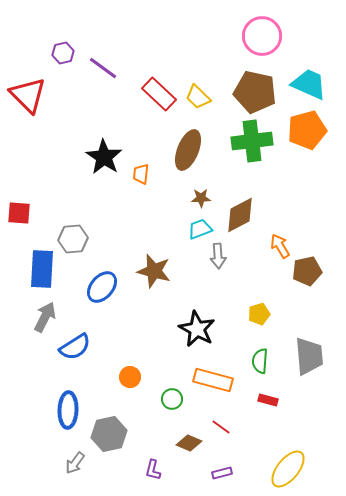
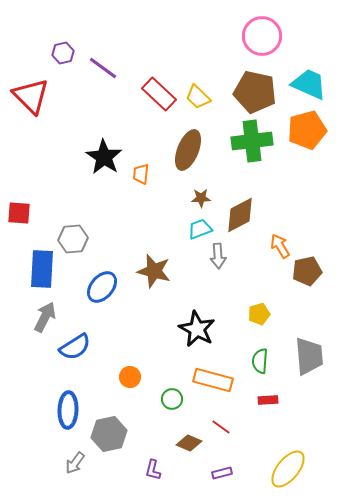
red triangle at (28, 95): moved 3 px right, 1 px down
red rectangle at (268, 400): rotated 18 degrees counterclockwise
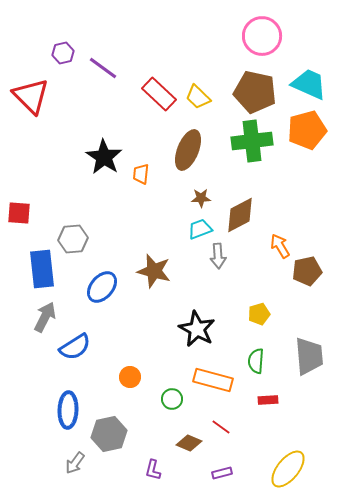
blue rectangle at (42, 269): rotated 9 degrees counterclockwise
green semicircle at (260, 361): moved 4 px left
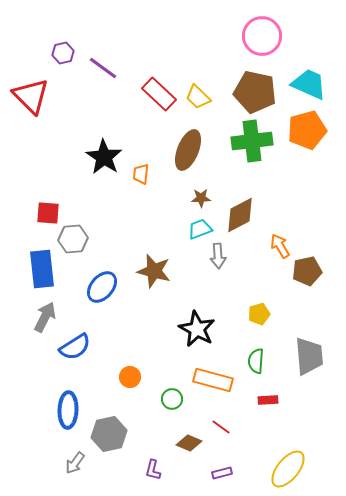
red square at (19, 213): moved 29 px right
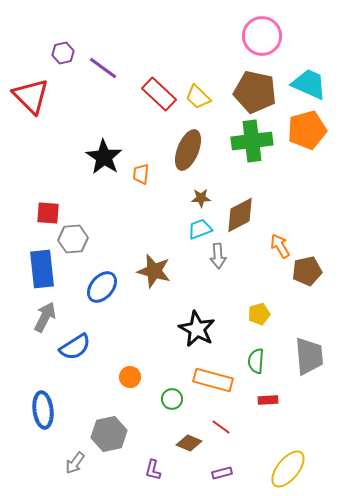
blue ellipse at (68, 410): moved 25 px left; rotated 9 degrees counterclockwise
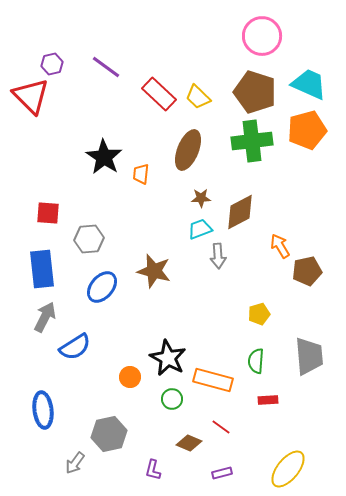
purple hexagon at (63, 53): moved 11 px left, 11 px down
purple line at (103, 68): moved 3 px right, 1 px up
brown pentagon at (255, 92): rotated 6 degrees clockwise
brown diamond at (240, 215): moved 3 px up
gray hexagon at (73, 239): moved 16 px right
black star at (197, 329): moved 29 px left, 29 px down
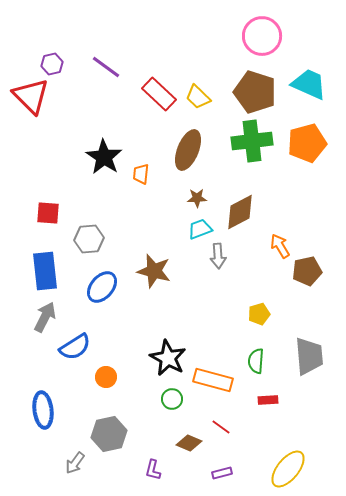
orange pentagon at (307, 130): moved 13 px down
brown star at (201, 198): moved 4 px left
blue rectangle at (42, 269): moved 3 px right, 2 px down
orange circle at (130, 377): moved 24 px left
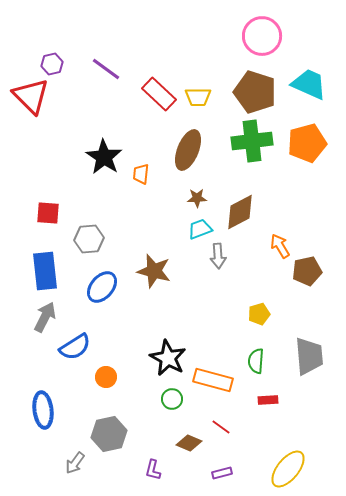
purple line at (106, 67): moved 2 px down
yellow trapezoid at (198, 97): rotated 44 degrees counterclockwise
